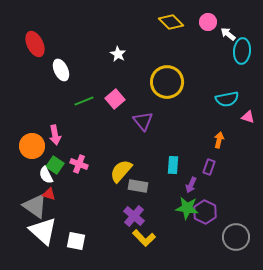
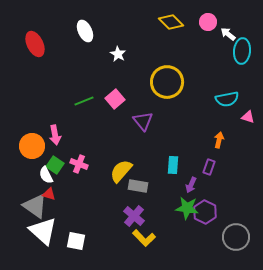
white ellipse: moved 24 px right, 39 px up
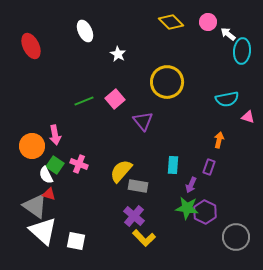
red ellipse: moved 4 px left, 2 px down
